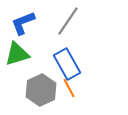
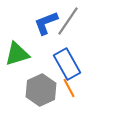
blue L-shape: moved 23 px right
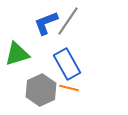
orange line: rotated 48 degrees counterclockwise
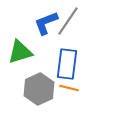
green triangle: moved 3 px right, 2 px up
blue rectangle: rotated 36 degrees clockwise
gray hexagon: moved 2 px left, 1 px up
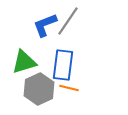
blue L-shape: moved 1 px left, 2 px down
green triangle: moved 4 px right, 10 px down
blue rectangle: moved 4 px left, 1 px down
